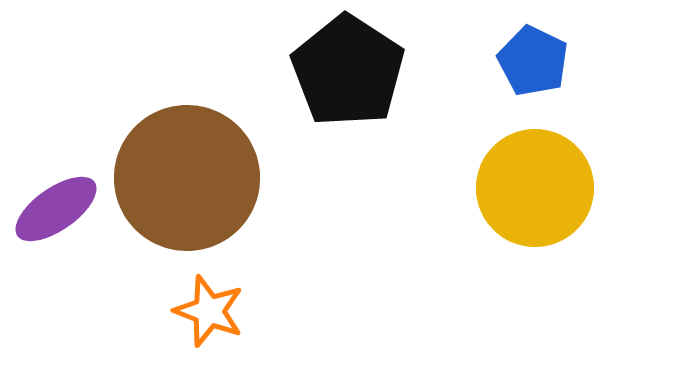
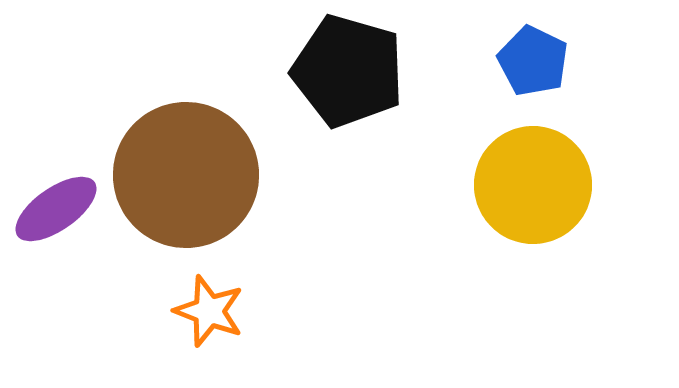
black pentagon: rotated 17 degrees counterclockwise
brown circle: moved 1 px left, 3 px up
yellow circle: moved 2 px left, 3 px up
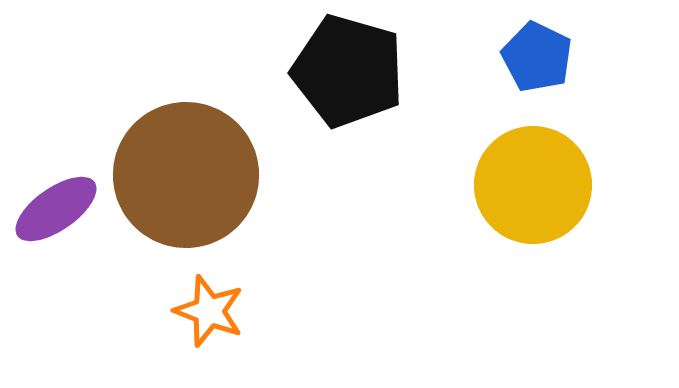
blue pentagon: moved 4 px right, 4 px up
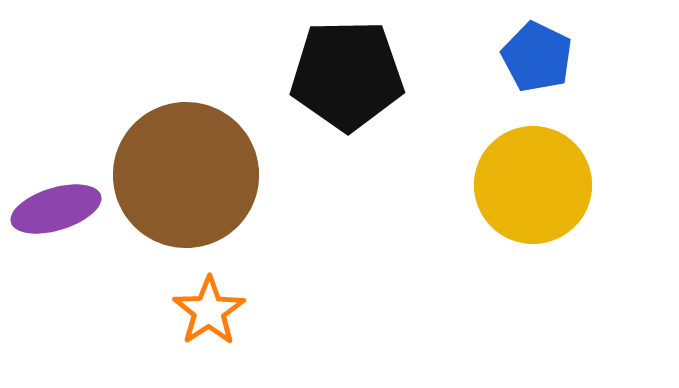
black pentagon: moved 1 px left, 4 px down; rotated 17 degrees counterclockwise
purple ellipse: rotated 18 degrees clockwise
orange star: rotated 18 degrees clockwise
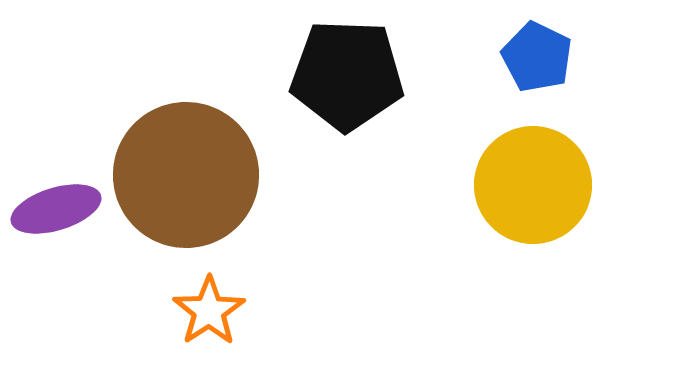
black pentagon: rotated 3 degrees clockwise
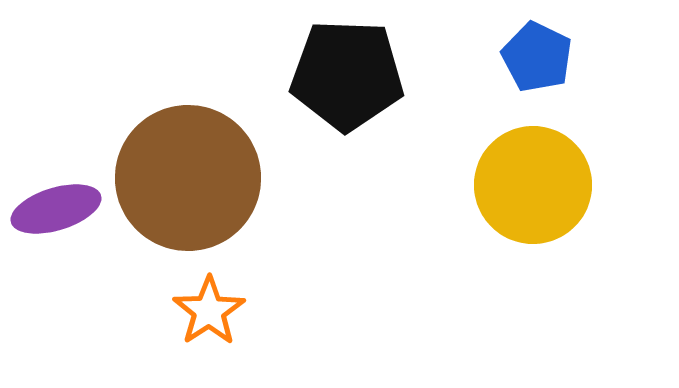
brown circle: moved 2 px right, 3 px down
